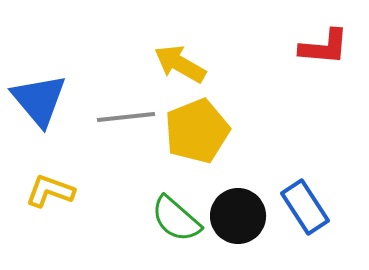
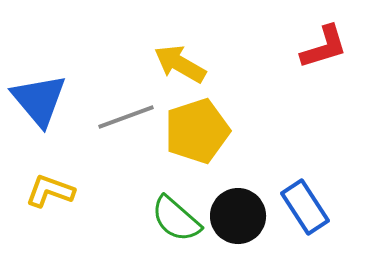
red L-shape: rotated 22 degrees counterclockwise
gray line: rotated 14 degrees counterclockwise
yellow pentagon: rotated 4 degrees clockwise
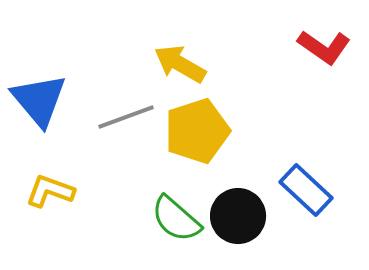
red L-shape: rotated 52 degrees clockwise
blue rectangle: moved 1 px right, 17 px up; rotated 14 degrees counterclockwise
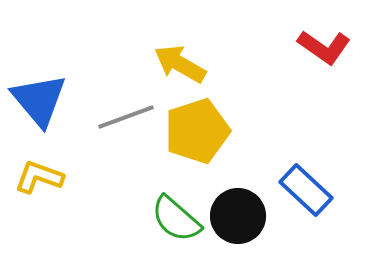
yellow L-shape: moved 11 px left, 14 px up
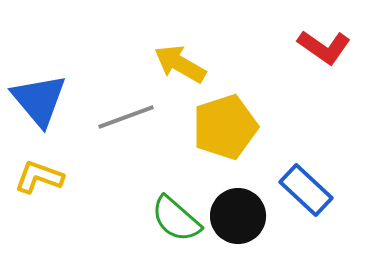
yellow pentagon: moved 28 px right, 4 px up
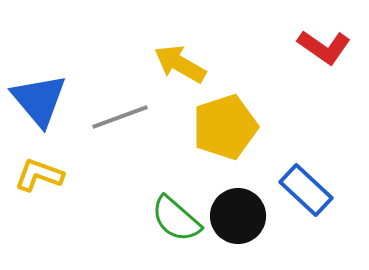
gray line: moved 6 px left
yellow L-shape: moved 2 px up
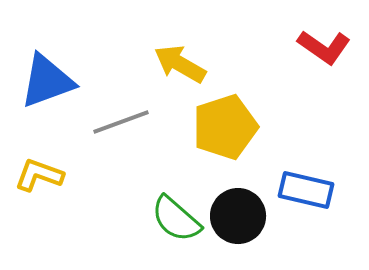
blue triangle: moved 8 px right, 19 px up; rotated 50 degrees clockwise
gray line: moved 1 px right, 5 px down
blue rectangle: rotated 30 degrees counterclockwise
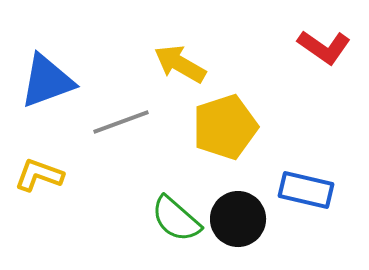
black circle: moved 3 px down
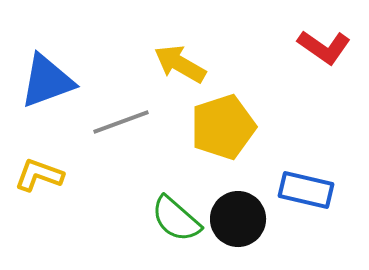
yellow pentagon: moved 2 px left
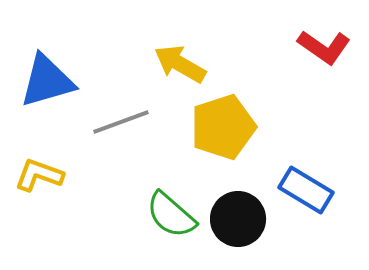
blue triangle: rotated 4 degrees clockwise
blue rectangle: rotated 18 degrees clockwise
green semicircle: moved 5 px left, 4 px up
